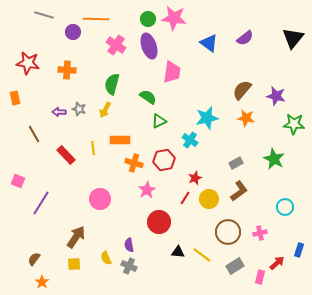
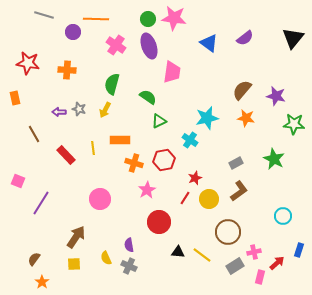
cyan circle at (285, 207): moved 2 px left, 9 px down
pink cross at (260, 233): moved 6 px left, 19 px down
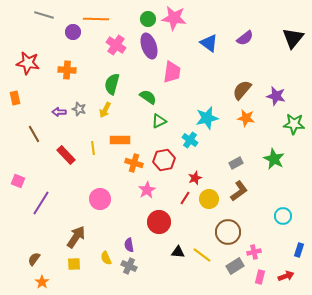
red arrow at (277, 263): moved 9 px right, 13 px down; rotated 21 degrees clockwise
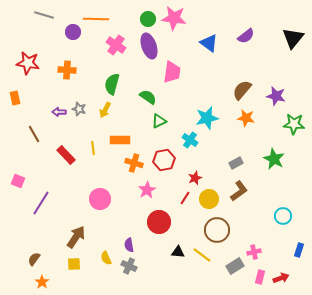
purple semicircle at (245, 38): moved 1 px right, 2 px up
brown circle at (228, 232): moved 11 px left, 2 px up
red arrow at (286, 276): moved 5 px left, 2 px down
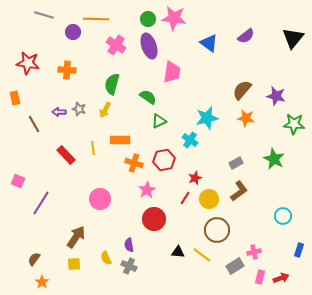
brown line at (34, 134): moved 10 px up
red circle at (159, 222): moved 5 px left, 3 px up
